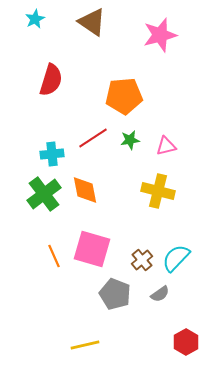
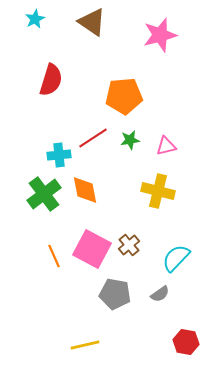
cyan cross: moved 7 px right, 1 px down
pink square: rotated 12 degrees clockwise
brown cross: moved 13 px left, 15 px up
gray pentagon: rotated 12 degrees counterclockwise
red hexagon: rotated 20 degrees counterclockwise
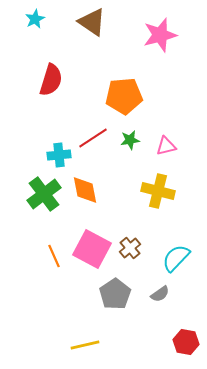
brown cross: moved 1 px right, 3 px down
gray pentagon: rotated 28 degrees clockwise
